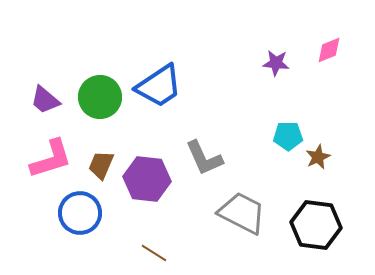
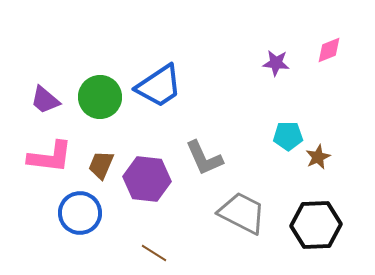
pink L-shape: moved 1 px left, 2 px up; rotated 24 degrees clockwise
black hexagon: rotated 9 degrees counterclockwise
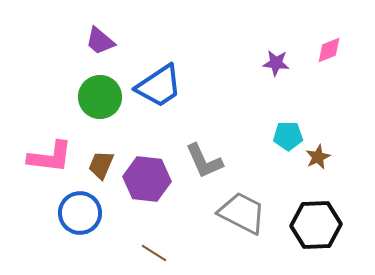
purple trapezoid: moved 55 px right, 59 px up
gray L-shape: moved 3 px down
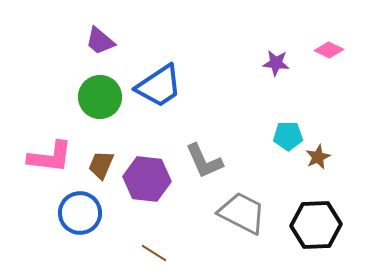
pink diamond: rotated 48 degrees clockwise
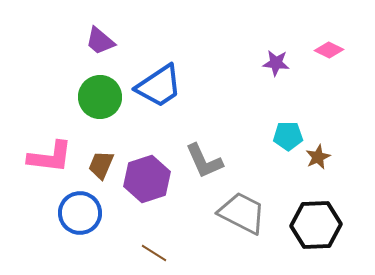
purple hexagon: rotated 24 degrees counterclockwise
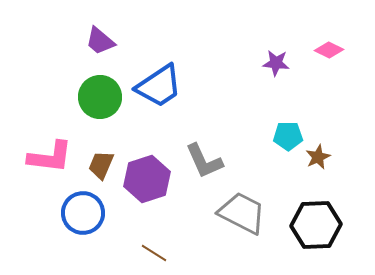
blue circle: moved 3 px right
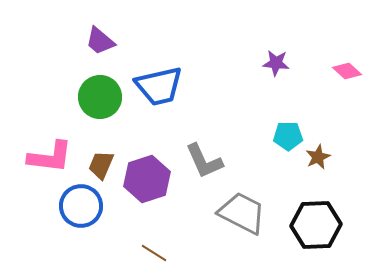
pink diamond: moved 18 px right, 21 px down; rotated 16 degrees clockwise
blue trapezoid: rotated 21 degrees clockwise
blue circle: moved 2 px left, 7 px up
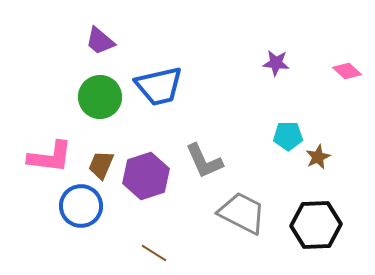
purple hexagon: moved 1 px left, 3 px up
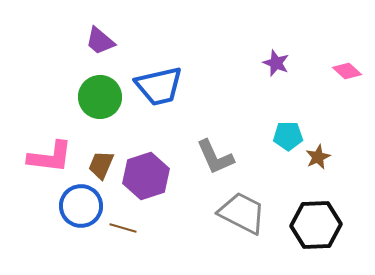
purple star: rotated 16 degrees clockwise
gray L-shape: moved 11 px right, 4 px up
brown line: moved 31 px left, 25 px up; rotated 16 degrees counterclockwise
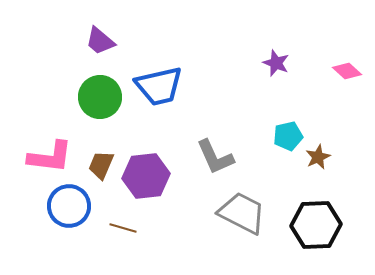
cyan pentagon: rotated 12 degrees counterclockwise
purple hexagon: rotated 12 degrees clockwise
blue circle: moved 12 px left
